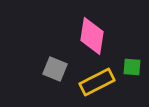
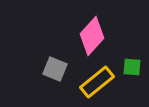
pink diamond: rotated 33 degrees clockwise
yellow rectangle: rotated 12 degrees counterclockwise
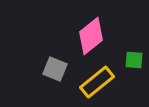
pink diamond: moved 1 px left; rotated 9 degrees clockwise
green square: moved 2 px right, 7 px up
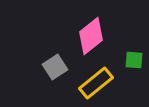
gray square: moved 2 px up; rotated 35 degrees clockwise
yellow rectangle: moved 1 px left, 1 px down
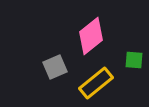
gray square: rotated 10 degrees clockwise
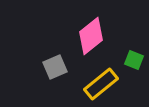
green square: rotated 18 degrees clockwise
yellow rectangle: moved 5 px right, 1 px down
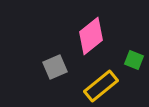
yellow rectangle: moved 2 px down
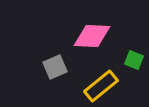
pink diamond: moved 1 px right; rotated 42 degrees clockwise
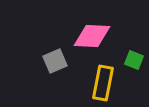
gray square: moved 6 px up
yellow rectangle: moved 2 px right, 3 px up; rotated 40 degrees counterclockwise
